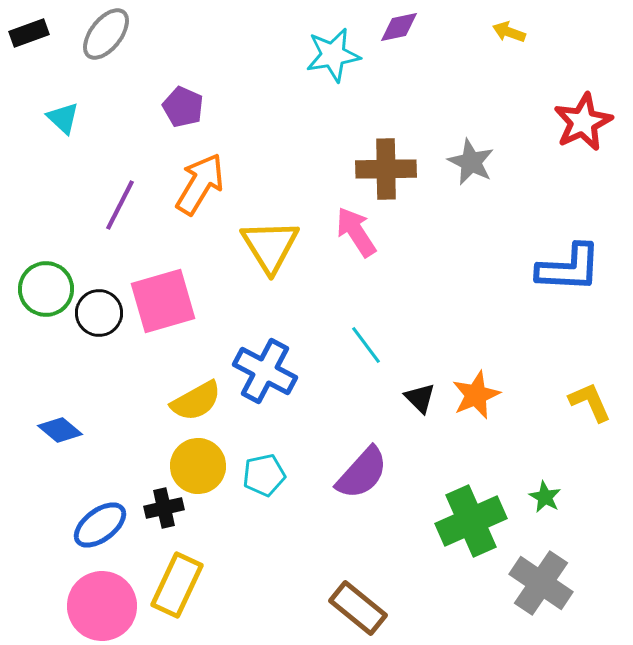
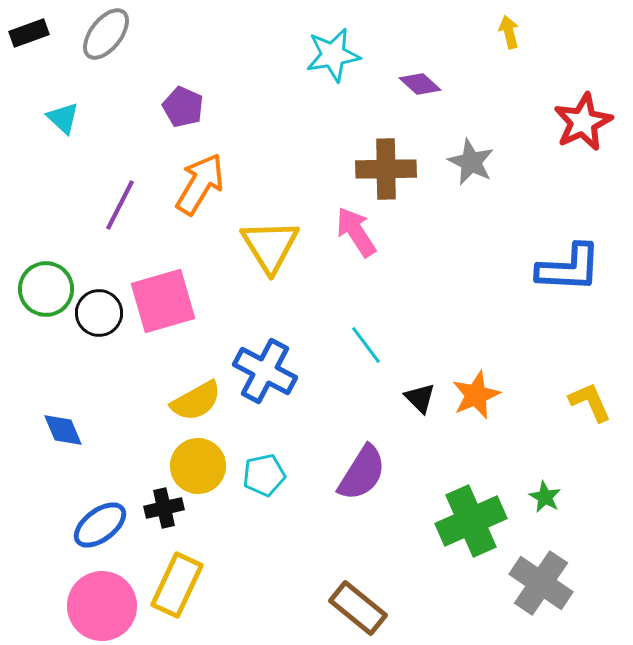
purple diamond: moved 21 px right, 57 px down; rotated 54 degrees clockwise
yellow arrow: rotated 56 degrees clockwise
blue diamond: moved 3 px right; rotated 27 degrees clockwise
purple semicircle: rotated 10 degrees counterclockwise
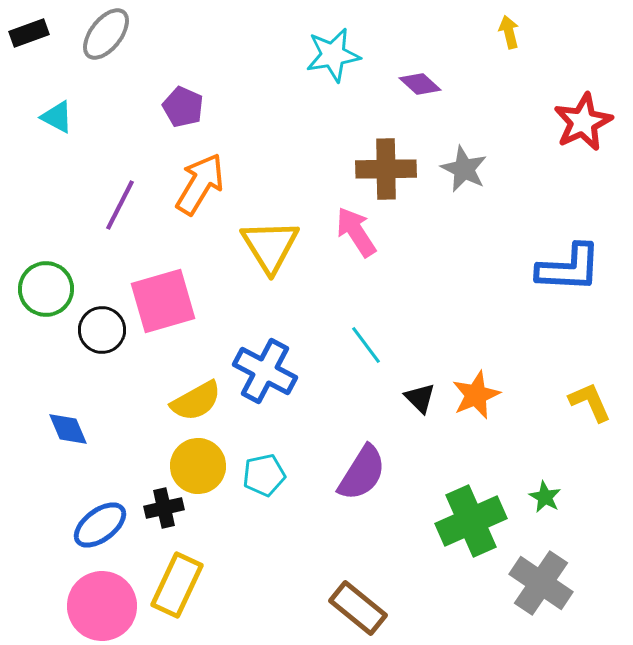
cyan triangle: moved 6 px left, 1 px up; rotated 15 degrees counterclockwise
gray star: moved 7 px left, 7 px down
black circle: moved 3 px right, 17 px down
blue diamond: moved 5 px right, 1 px up
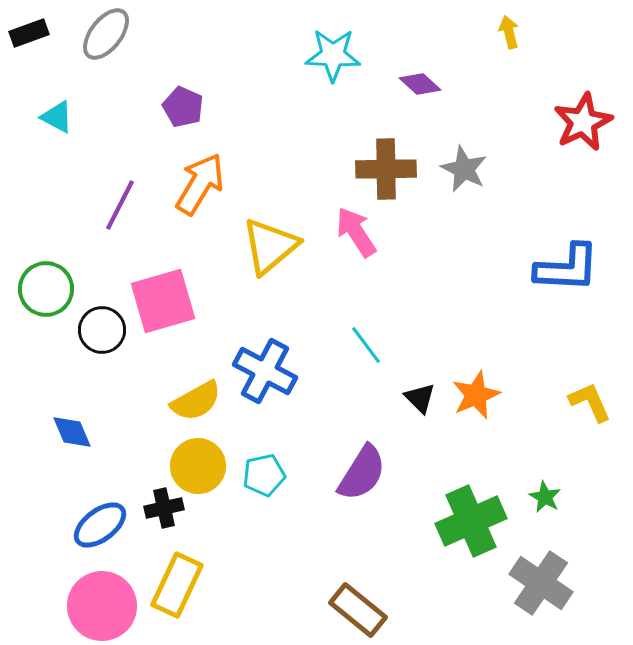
cyan star: rotated 12 degrees clockwise
yellow triangle: rotated 22 degrees clockwise
blue L-shape: moved 2 px left
blue diamond: moved 4 px right, 3 px down
brown rectangle: moved 2 px down
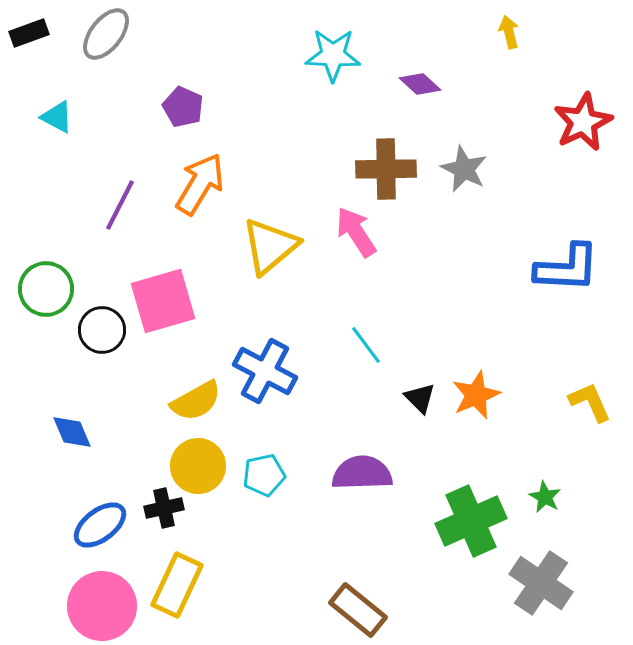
purple semicircle: rotated 124 degrees counterclockwise
